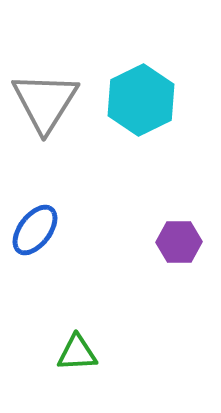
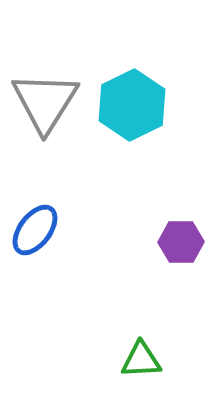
cyan hexagon: moved 9 px left, 5 px down
purple hexagon: moved 2 px right
green triangle: moved 64 px right, 7 px down
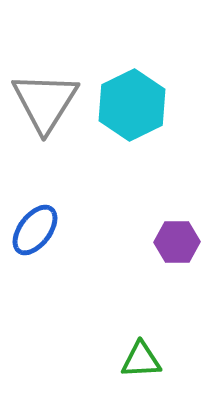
purple hexagon: moved 4 px left
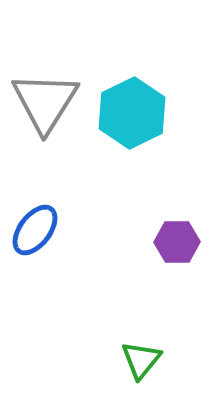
cyan hexagon: moved 8 px down
green triangle: rotated 48 degrees counterclockwise
